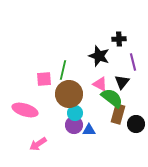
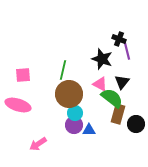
black cross: rotated 24 degrees clockwise
black star: moved 3 px right, 3 px down
purple line: moved 6 px left, 11 px up
pink square: moved 21 px left, 4 px up
pink ellipse: moved 7 px left, 5 px up
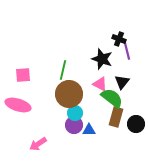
brown rectangle: moved 2 px left, 3 px down
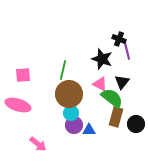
cyan circle: moved 4 px left
pink arrow: rotated 108 degrees counterclockwise
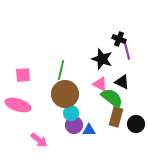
green line: moved 2 px left
black triangle: rotated 42 degrees counterclockwise
brown circle: moved 4 px left
pink arrow: moved 1 px right, 4 px up
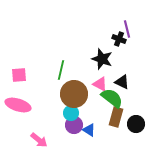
purple line: moved 22 px up
pink square: moved 4 px left
brown circle: moved 9 px right
blue triangle: rotated 32 degrees clockwise
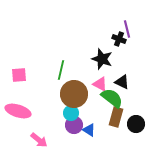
pink ellipse: moved 6 px down
